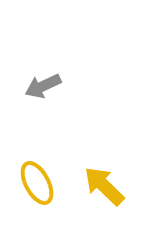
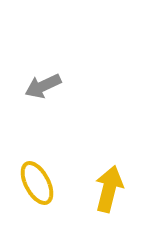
yellow arrow: moved 5 px right, 3 px down; rotated 60 degrees clockwise
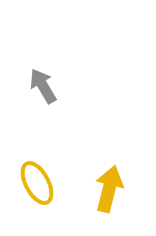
gray arrow: rotated 84 degrees clockwise
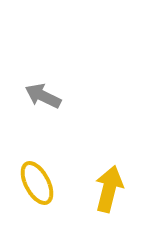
gray arrow: moved 10 px down; rotated 33 degrees counterclockwise
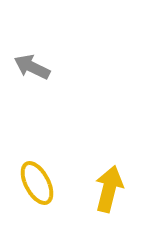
gray arrow: moved 11 px left, 29 px up
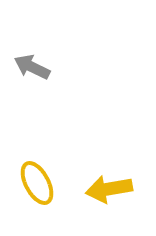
yellow arrow: rotated 114 degrees counterclockwise
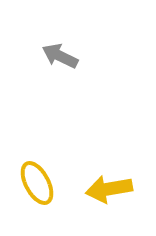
gray arrow: moved 28 px right, 11 px up
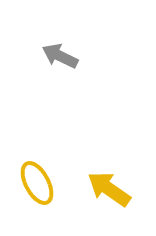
yellow arrow: rotated 45 degrees clockwise
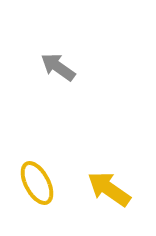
gray arrow: moved 2 px left, 11 px down; rotated 9 degrees clockwise
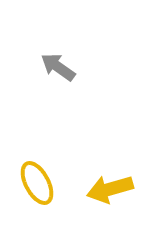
yellow arrow: moved 1 px right; rotated 51 degrees counterclockwise
